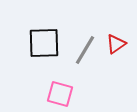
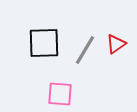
pink square: rotated 12 degrees counterclockwise
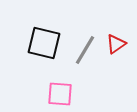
black square: rotated 16 degrees clockwise
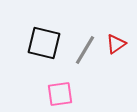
pink square: rotated 12 degrees counterclockwise
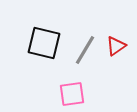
red triangle: moved 2 px down
pink square: moved 12 px right
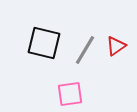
pink square: moved 2 px left
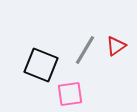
black square: moved 3 px left, 22 px down; rotated 8 degrees clockwise
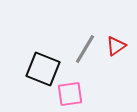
gray line: moved 1 px up
black square: moved 2 px right, 4 px down
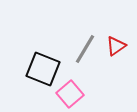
pink square: rotated 32 degrees counterclockwise
